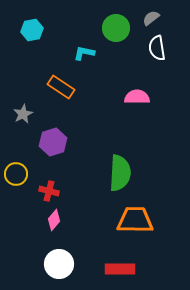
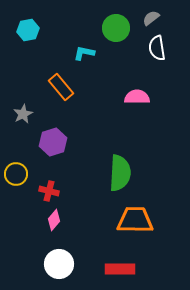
cyan hexagon: moved 4 px left
orange rectangle: rotated 16 degrees clockwise
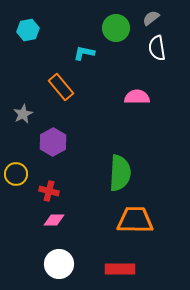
purple hexagon: rotated 12 degrees counterclockwise
pink diamond: rotated 50 degrees clockwise
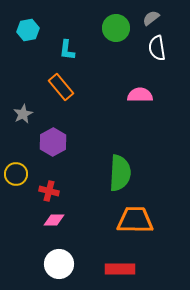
cyan L-shape: moved 17 px left, 3 px up; rotated 95 degrees counterclockwise
pink semicircle: moved 3 px right, 2 px up
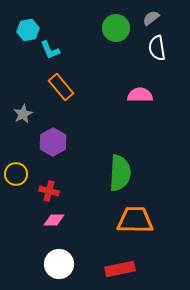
cyan L-shape: moved 17 px left; rotated 30 degrees counterclockwise
red rectangle: rotated 12 degrees counterclockwise
